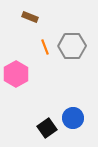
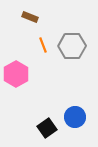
orange line: moved 2 px left, 2 px up
blue circle: moved 2 px right, 1 px up
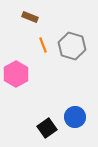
gray hexagon: rotated 16 degrees clockwise
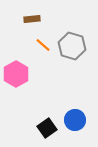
brown rectangle: moved 2 px right, 2 px down; rotated 28 degrees counterclockwise
orange line: rotated 28 degrees counterclockwise
blue circle: moved 3 px down
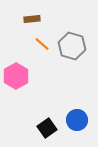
orange line: moved 1 px left, 1 px up
pink hexagon: moved 2 px down
blue circle: moved 2 px right
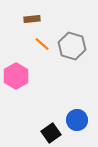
black square: moved 4 px right, 5 px down
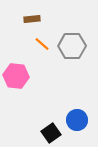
gray hexagon: rotated 16 degrees counterclockwise
pink hexagon: rotated 25 degrees counterclockwise
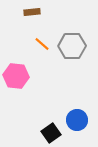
brown rectangle: moved 7 px up
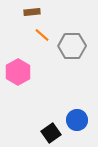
orange line: moved 9 px up
pink hexagon: moved 2 px right, 4 px up; rotated 25 degrees clockwise
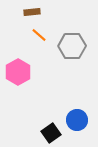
orange line: moved 3 px left
